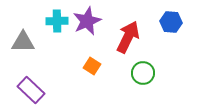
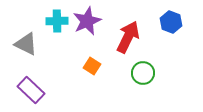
blue hexagon: rotated 15 degrees clockwise
gray triangle: moved 3 px right, 2 px down; rotated 25 degrees clockwise
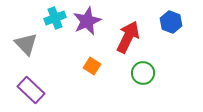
cyan cross: moved 2 px left, 3 px up; rotated 20 degrees counterclockwise
gray triangle: rotated 20 degrees clockwise
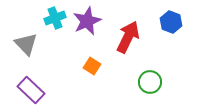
green circle: moved 7 px right, 9 px down
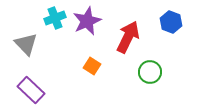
green circle: moved 10 px up
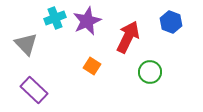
purple rectangle: moved 3 px right
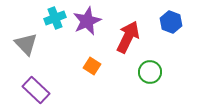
purple rectangle: moved 2 px right
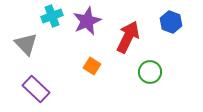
cyan cross: moved 3 px left, 2 px up
purple rectangle: moved 1 px up
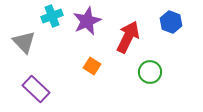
gray triangle: moved 2 px left, 2 px up
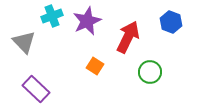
orange square: moved 3 px right
